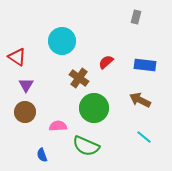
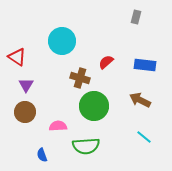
brown cross: moved 1 px right; rotated 18 degrees counterclockwise
green circle: moved 2 px up
green semicircle: rotated 28 degrees counterclockwise
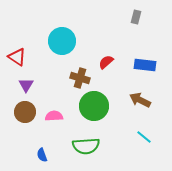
pink semicircle: moved 4 px left, 10 px up
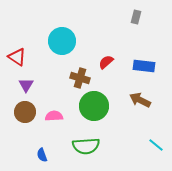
blue rectangle: moved 1 px left, 1 px down
cyan line: moved 12 px right, 8 px down
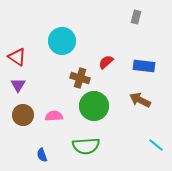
purple triangle: moved 8 px left
brown circle: moved 2 px left, 3 px down
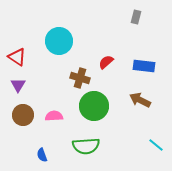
cyan circle: moved 3 px left
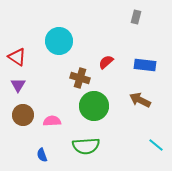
blue rectangle: moved 1 px right, 1 px up
pink semicircle: moved 2 px left, 5 px down
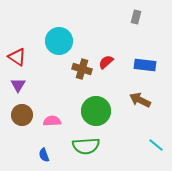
brown cross: moved 2 px right, 9 px up
green circle: moved 2 px right, 5 px down
brown circle: moved 1 px left
blue semicircle: moved 2 px right
